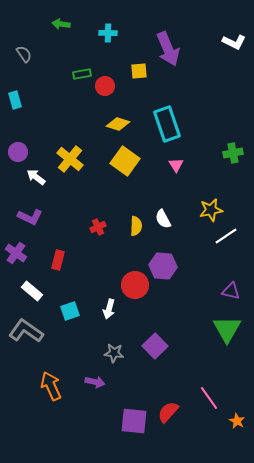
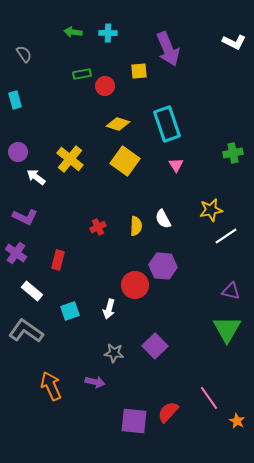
green arrow at (61, 24): moved 12 px right, 8 px down
purple L-shape at (30, 217): moved 5 px left
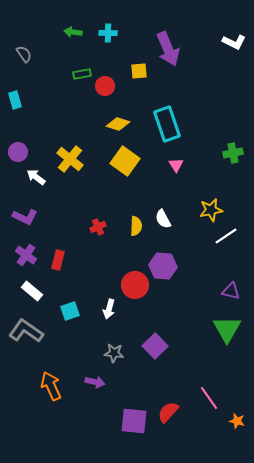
purple cross at (16, 253): moved 10 px right, 2 px down
orange star at (237, 421): rotated 14 degrees counterclockwise
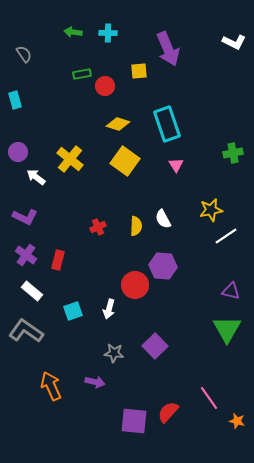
cyan square at (70, 311): moved 3 px right
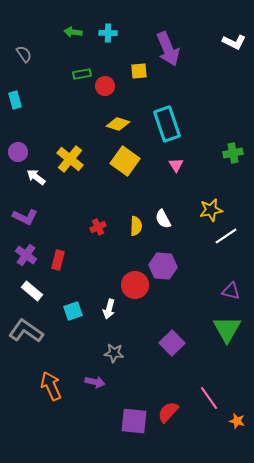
purple square at (155, 346): moved 17 px right, 3 px up
